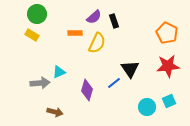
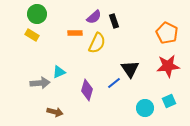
cyan circle: moved 2 px left, 1 px down
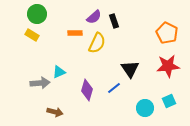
blue line: moved 5 px down
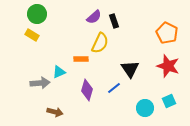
orange rectangle: moved 6 px right, 26 px down
yellow semicircle: moved 3 px right
red star: rotated 25 degrees clockwise
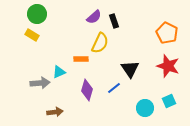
brown arrow: rotated 21 degrees counterclockwise
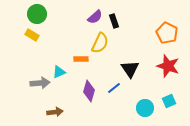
purple semicircle: moved 1 px right
purple diamond: moved 2 px right, 1 px down
